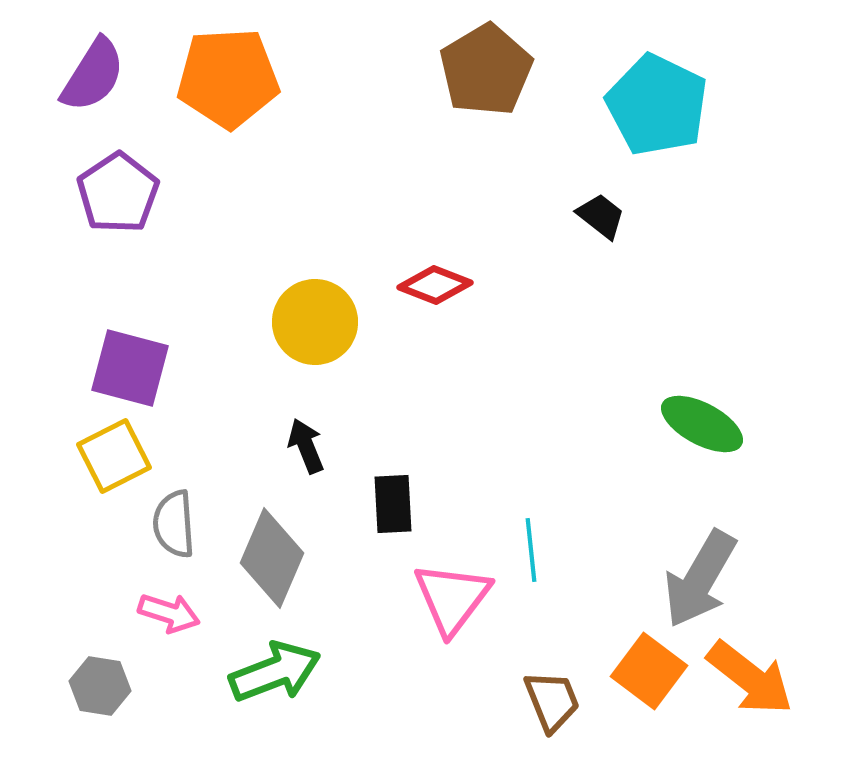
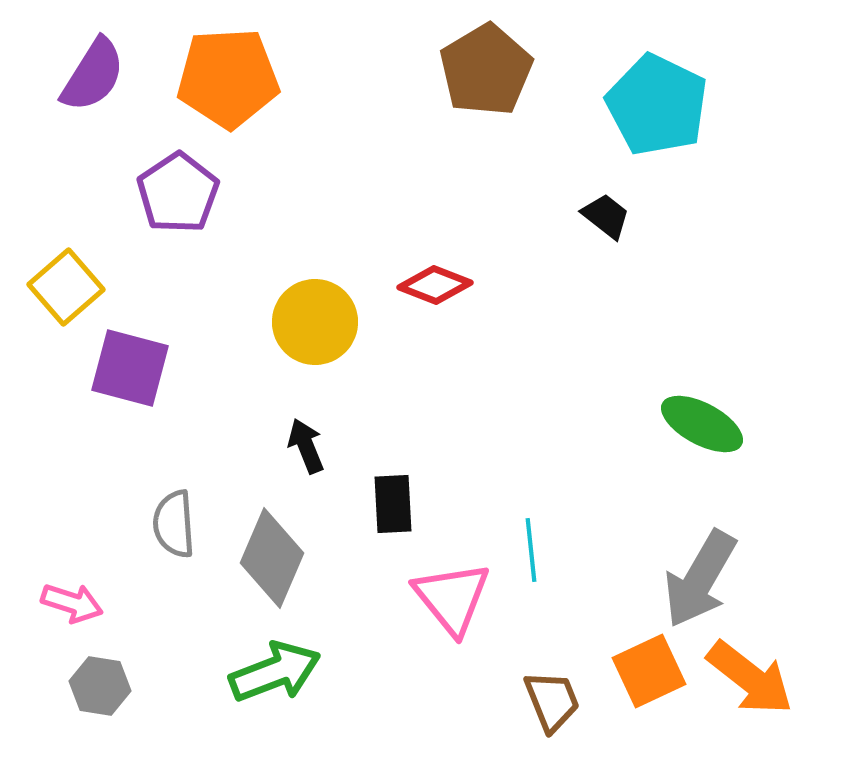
purple pentagon: moved 60 px right
black trapezoid: moved 5 px right
yellow square: moved 48 px left, 169 px up; rotated 14 degrees counterclockwise
pink triangle: rotated 16 degrees counterclockwise
pink arrow: moved 97 px left, 10 px up
orange square: rotated 28 degrees clockwise
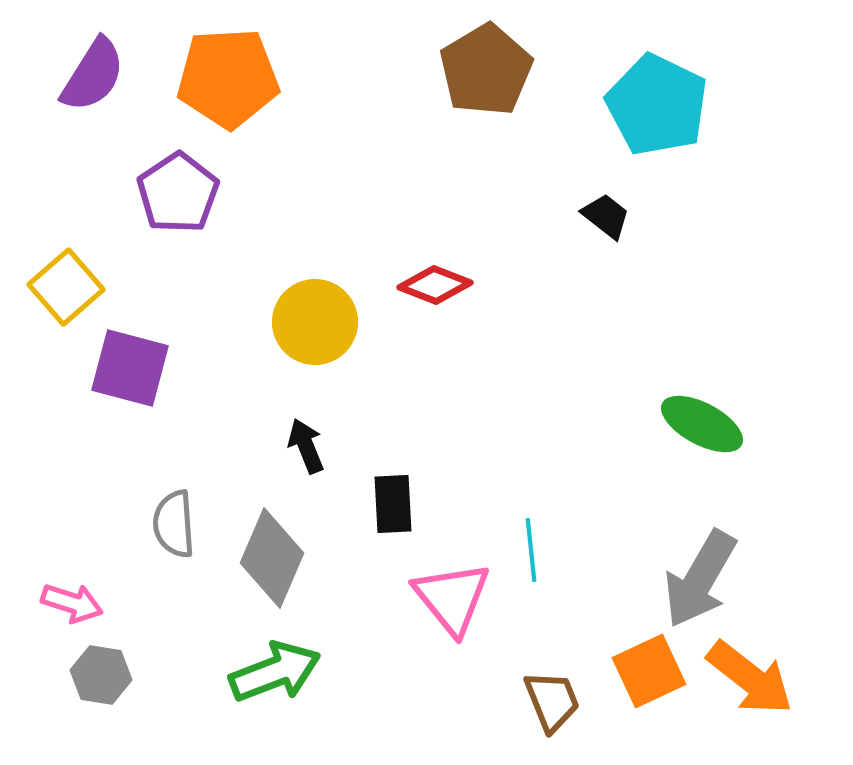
gray hexagon: moved 1 px right, 11 px up
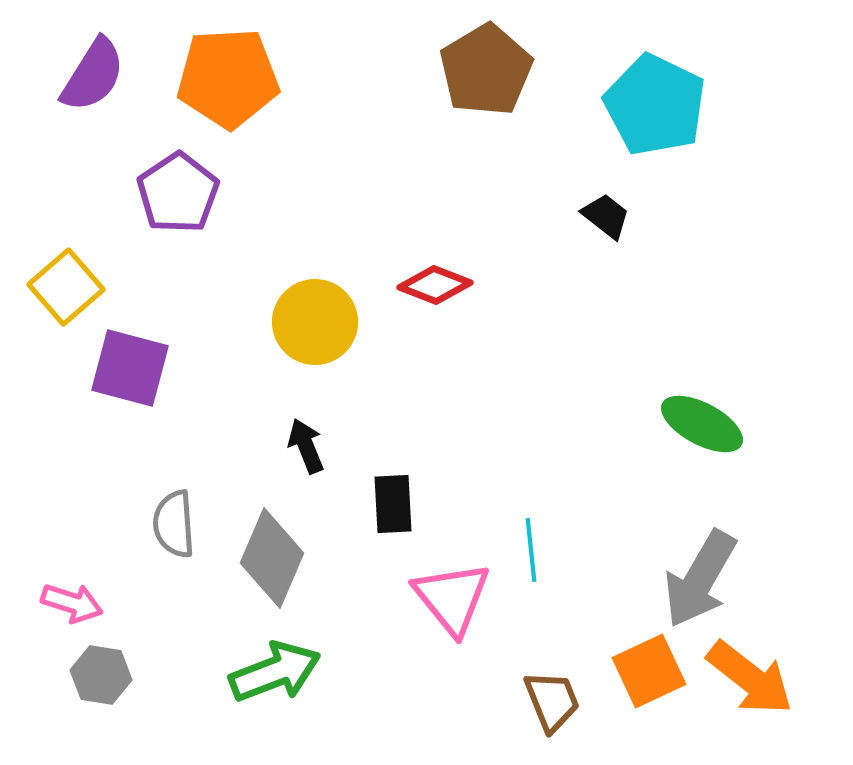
cyan pentagon: moved 2 px left
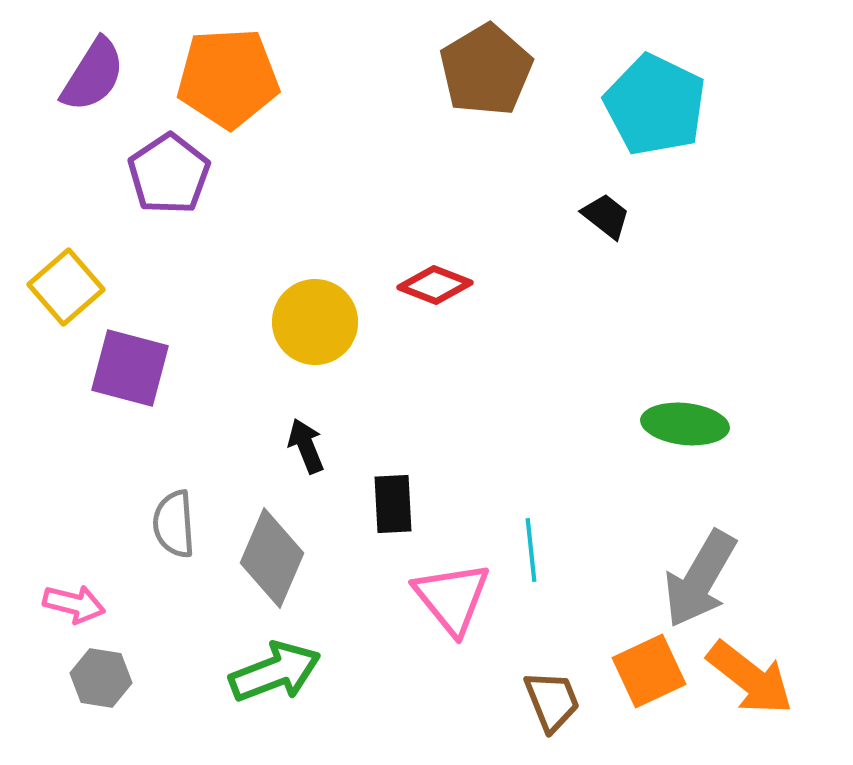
purple pentagon: moved 9 px left, 19 px up
green ellipse: moved 17 px left; rotated 22 degrees counterclockwise
pink arrow: moved 2 px right, 1 px down; rotated 4 degrees counterclockwise
gray hexagon: moved 3 px down
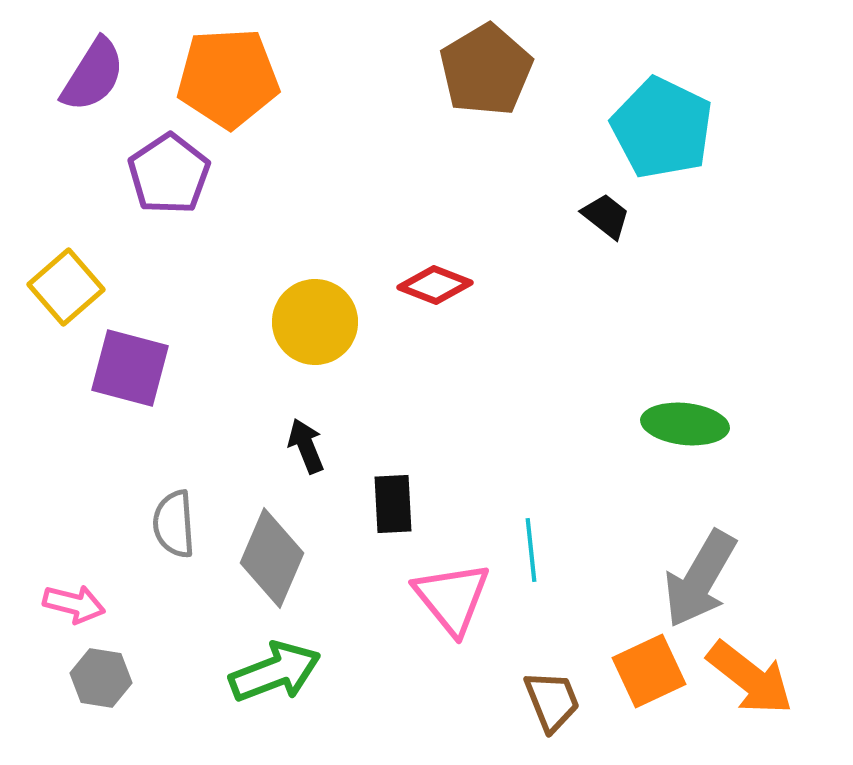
cyan pentagon: moved 7 px right, 23 px down
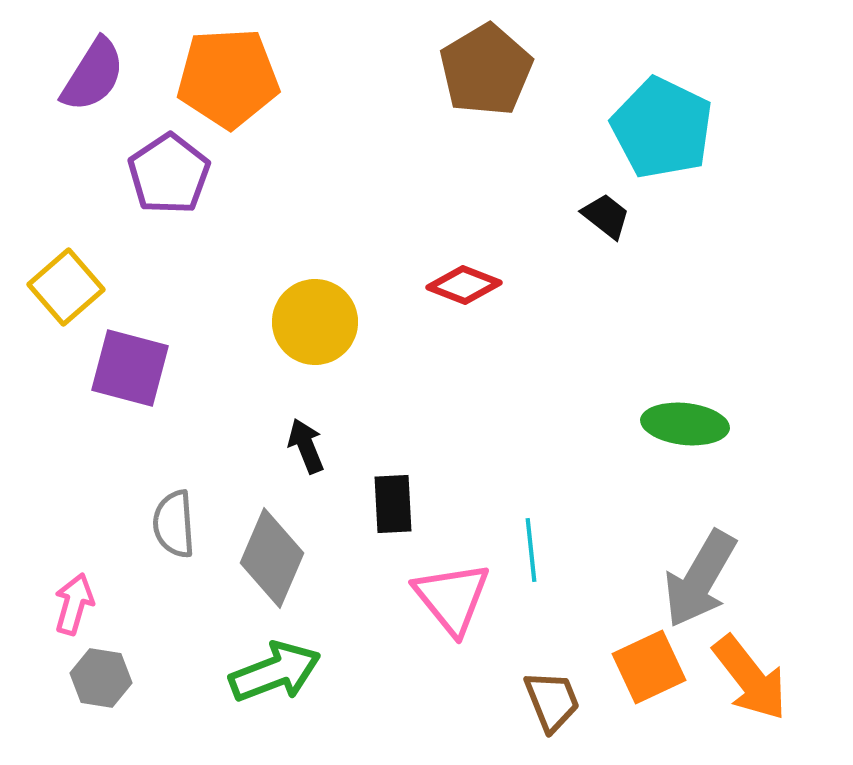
red diamond: moved 29 px right
pink arrow: rotated 88 degrees counterclockwise
orange square: moved 4 px up
orange arrow: rotated 14 degrees clockwise
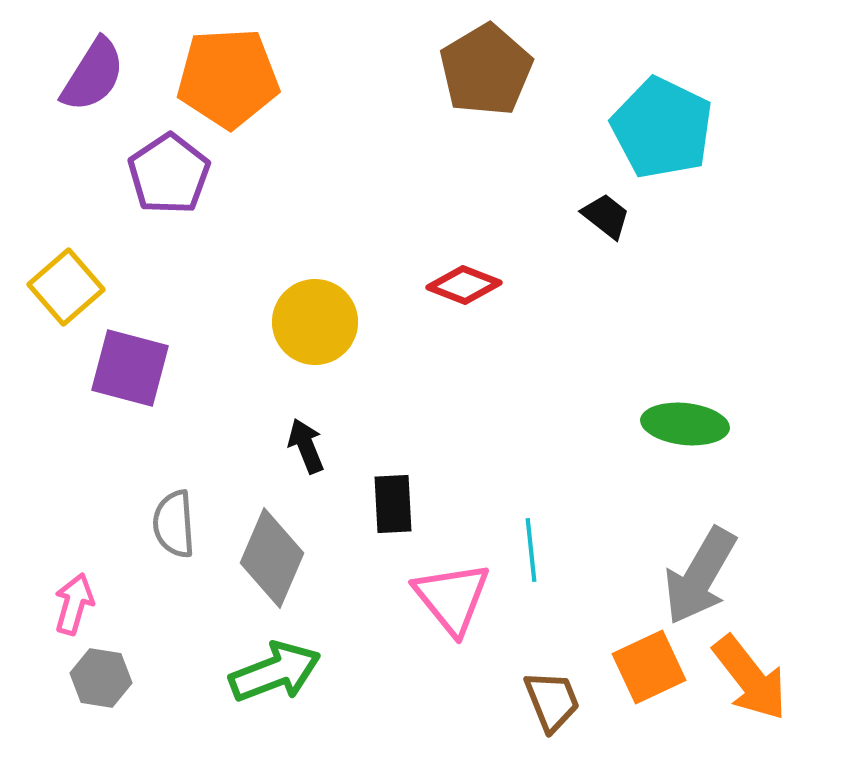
gray arrow: moved 3 px up
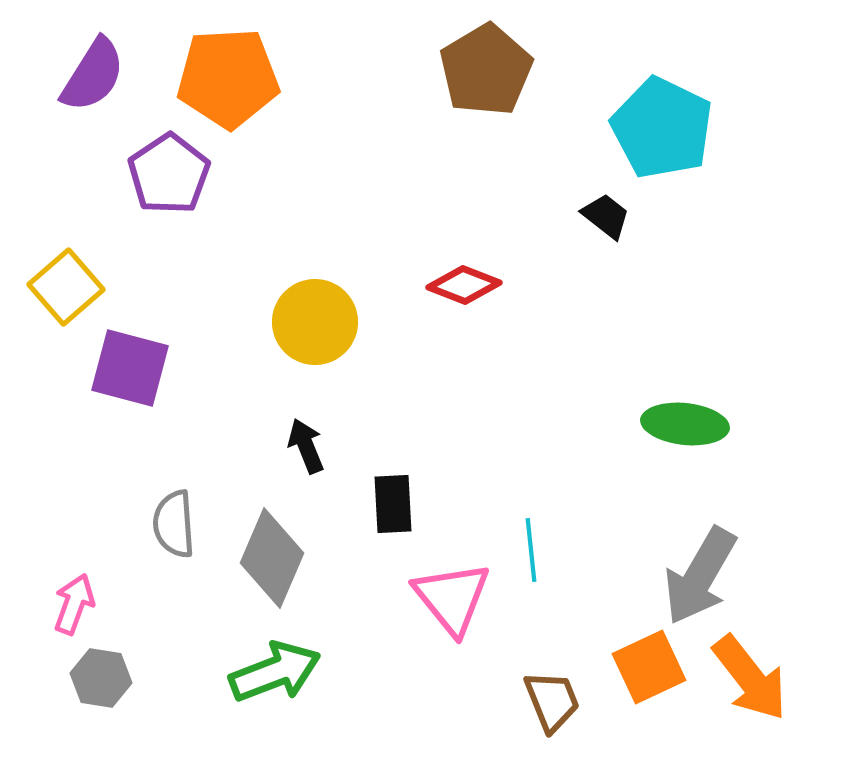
pink arrow: rotated 4 degrees clockwise
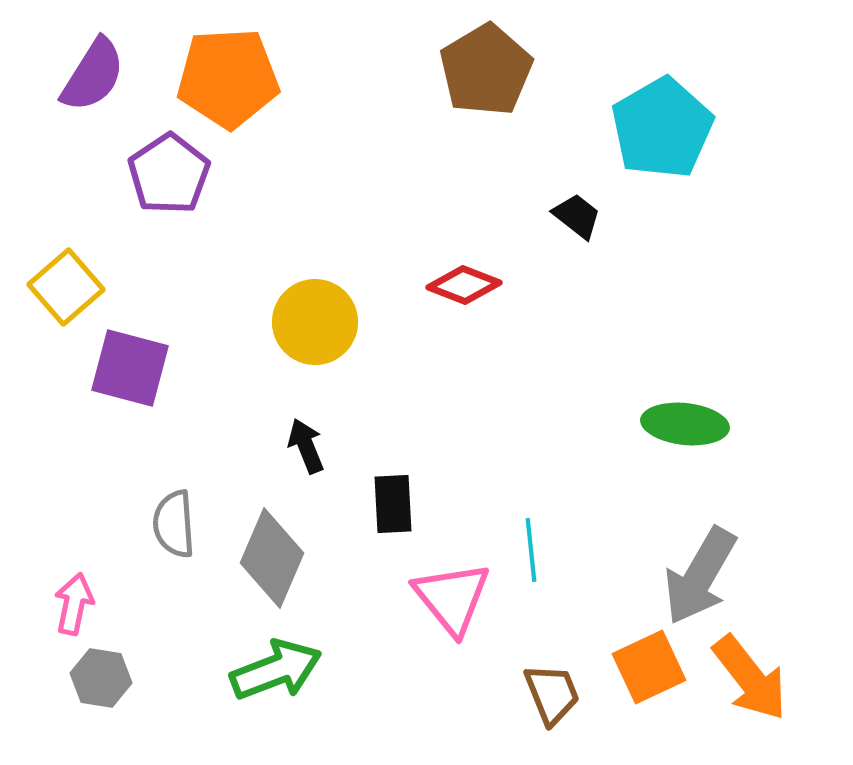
cyan pentagon: rotated 16 degrees clockwise
black trapezoid: moved 29 px left
pink arrow: rotated 8 degrees counterclockwise
green arrow: moved 1 px right, 2 px up
brown trapezoid: moved 7 px up
